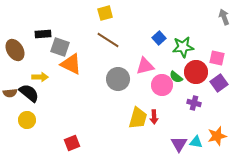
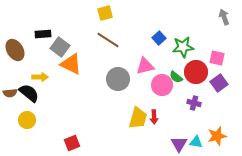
gray square: rotated 18 degrees clockwise
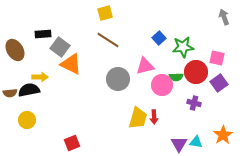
green semicircle: rotated 40 degrees counterclockwise
black semicircle: moved 3 px up; rotated 50 degrees counterclockwise
orange star: moved 6 px right, 1 px up; rotated 18 degrees counterclockwise
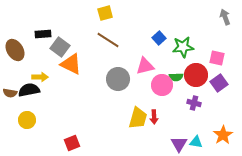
gray arrow: moved 1 px right
red circle: moved 3 px down
brown semicircle: rotated 16 degrees clockwise
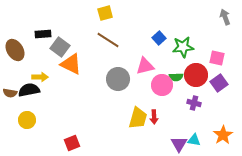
cyan triangle: moved 2 px left, 2 px up
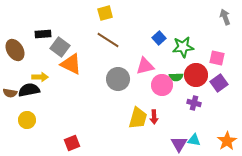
orange star: moved 4 px right, 6 px down
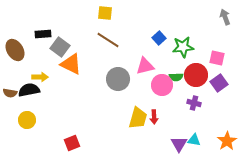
yellow square: rotated 21 degrees clockwise
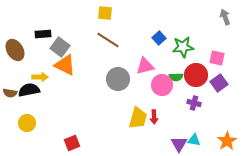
orange triangle: moved 6 px left, 1 px down
yellow circle: moved 3 px down
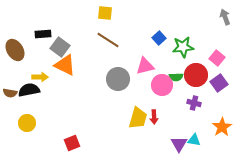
pink square: rotated 28 degrees clockwise
orange star: moved 5 px left, 14 px up
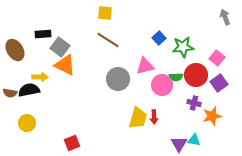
orange star: moved 10 px left, 11 px up; rotated 18 degrees clockwise
